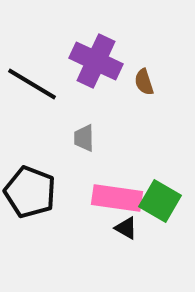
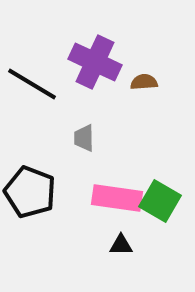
purple cross: moved 1 px left, 1 px down
brown semicircle: rotated 104 degrees clockwise
black triangle: moved 5 px left, 17 px down; rotated 30 degrees counterclockwise
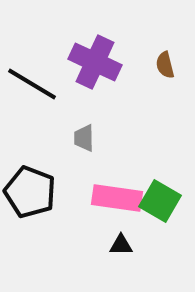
brown semicircle: moved 21 px right, 17 px up; rotated 100 degrees counterclockwise
